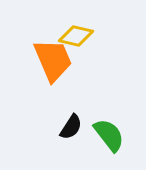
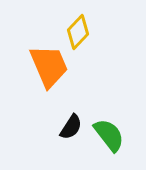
yellow diamond: moved 2 px right, 4 px up; rotated 60 degrees counterclockwise
orange trapezoid: moved 4 px left, 6 px down
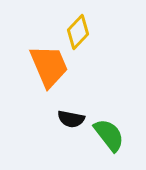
black semicircle: moved 8 px up; rotated 68 degrees clockwise
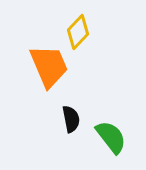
black semicircle: rotated 112 degrees counterclockwise
green semicircle: moved 2 px right, 2 px down
